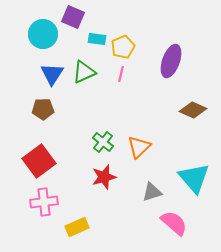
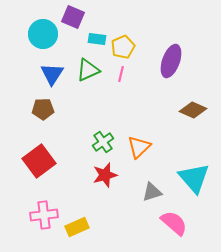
green triangle: moved 4 px right, 2 px up
green cross: rotated 15 degrees clockwise
red star: moved 1 px right, 2 px up
pink cross: moved 13 px down
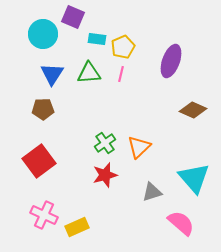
green triangle: moved 1 px right, 3 px down; rotated 20 degrees clockwise
green cross: moved 2 px right, 1 px down
pink cross: rotated 32 degrees clockwise
pink semicircle: moved 7 px right
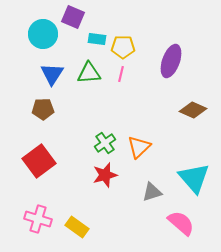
yellow pentagon: rotated 25 degrees clockwise
pink cross: moved 6 px left, 4 px down; rotated 8 degrees counterclockwise
yellow rectangle: rotated 60 degrees clockwise
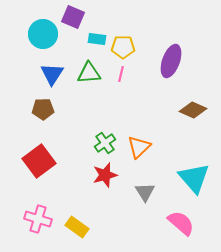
gray triangle: moved 7 px left; rotated 45 degrees counterclockwise
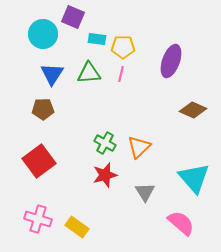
green cross: rotated 25 degrees counterclockwise
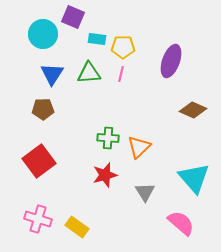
green cross: moved 3 px right, 5 px up; rotated 25 degrees counterclockwise
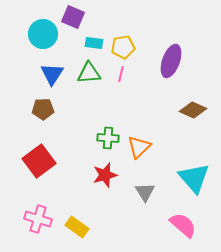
cyan rectangle: moved 3 px left, 4 px down
yellow pentagon: rotated 10 degrees counterclockwise
pink semicircle: moved 2 px right, 2 px down
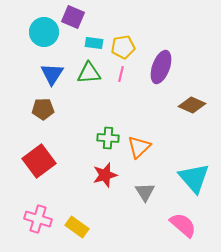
cyan circle: moved 1 px right, 2 px up
purple ellipse: moved 10 px left, 6 px down
brown diamond: moved 1 px left, 5 px up
